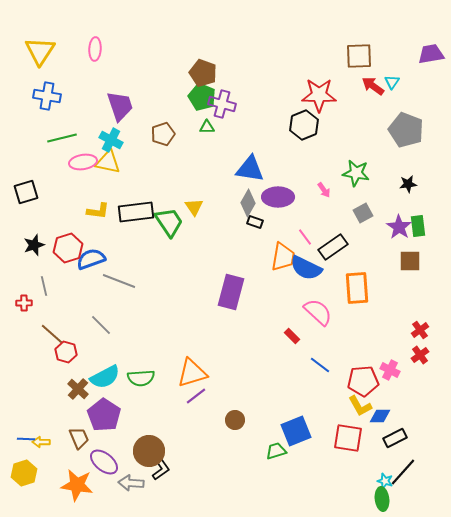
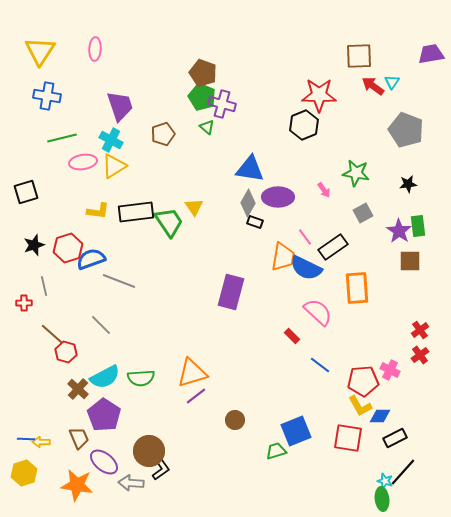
green triangle at (207, 127): rotated 42 degrees clockwise
yellow triangle at (108, 162): moved 6 px right, 4 px down; rotated 44 degrees counterclockwise
purple star at (399, 227): moved 4 px down
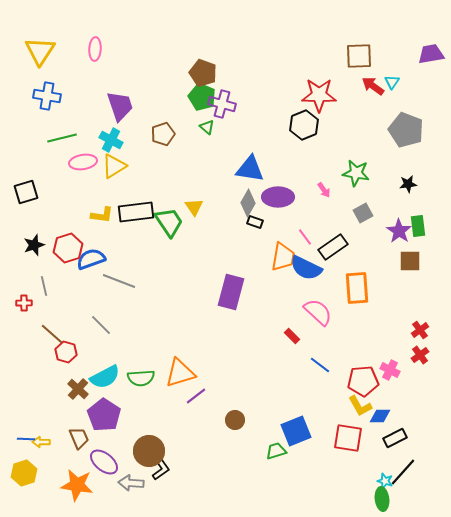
yellow L-shape at (98, 211): moved 4 px right, 4 px down
orange triangle at (192, 373): moved 12 px left
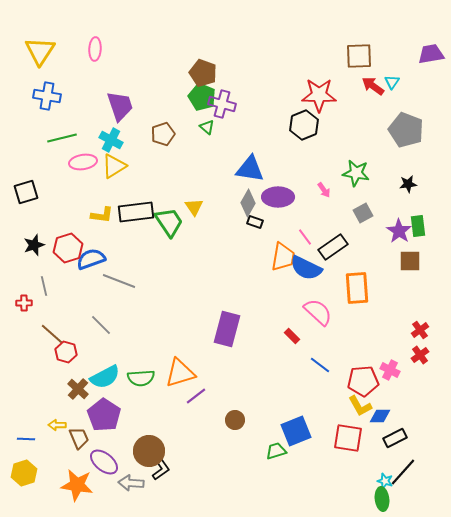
purple rectangle at (231, 292): moved 4 px left, 37 px down
yellow arrow at (41, 442): moved 16 px right, 17 px up
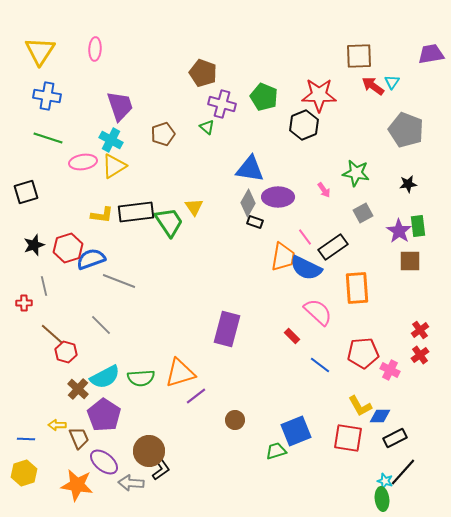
green pentagon at (202, 97): moved 62 px right
green line at (62, 138): moved 14 px left; rotated 32 degrees clockwise
red pentagon at (363, 381): moved 28 px up
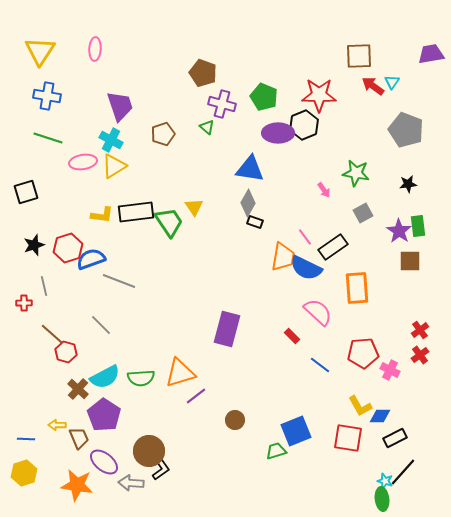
purple ellipse at (278, 197): moved 64 px up
